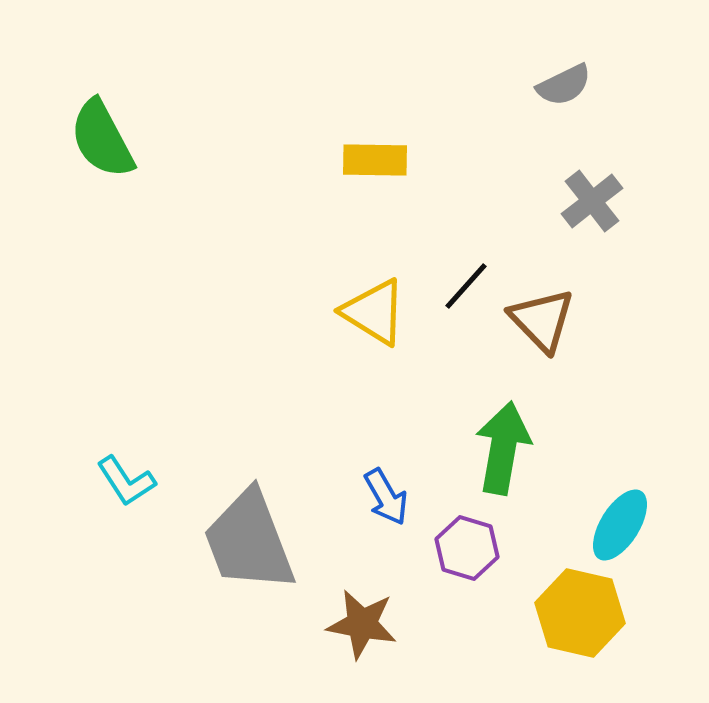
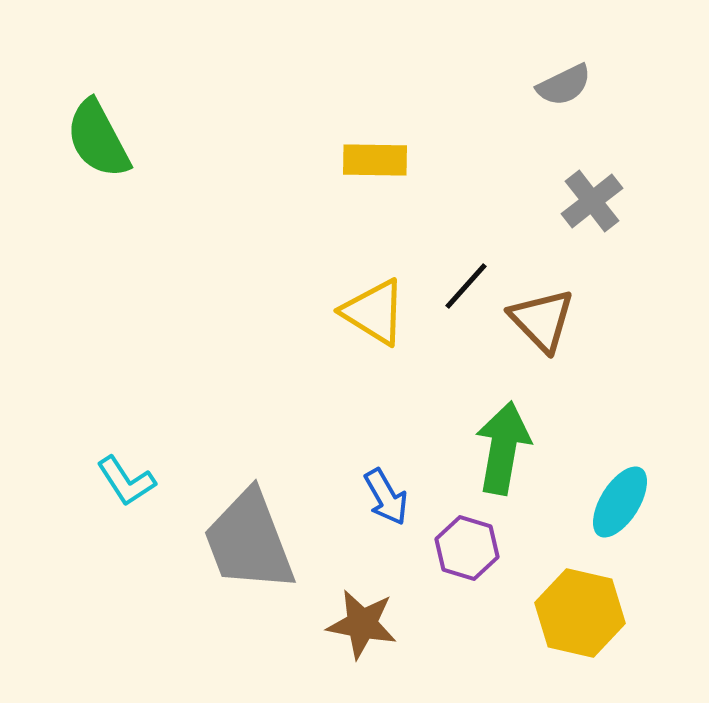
green semicircle: moved 4 px left
cyan ellipse: moved 23 px up
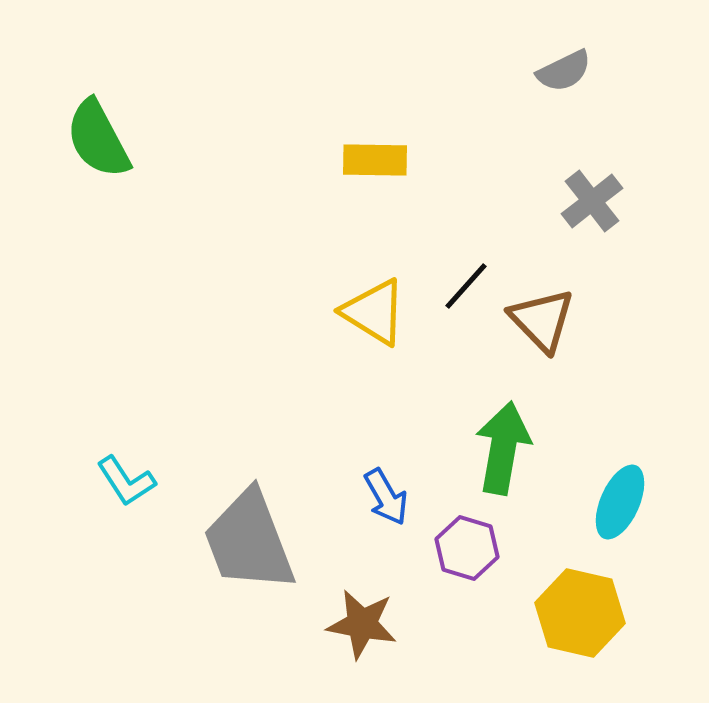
gray semicircle: moved 14 px up
cyan ellipse: rotated 8 degrees counterclockwise
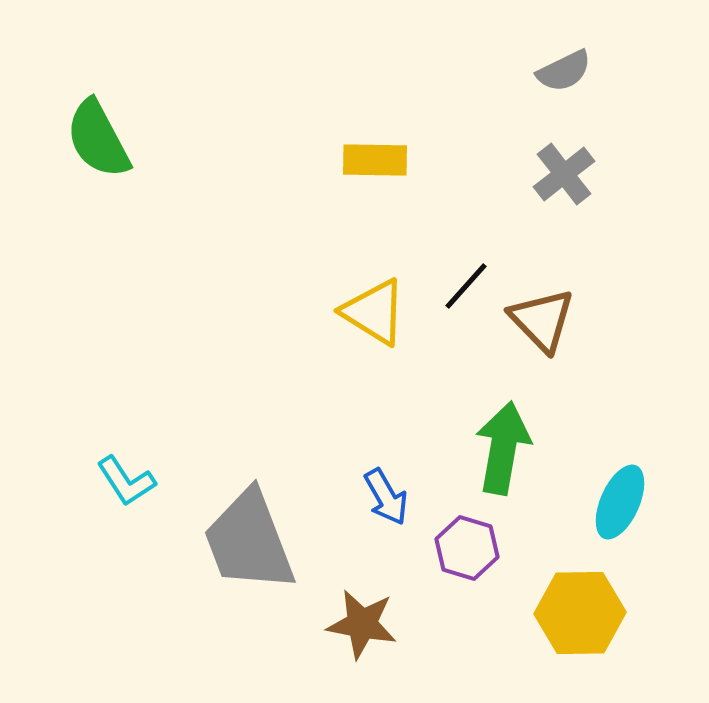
gray cross: moved 28 px left, 27 px up
yellow hexagon: rotated 14 degrees counterclockwise
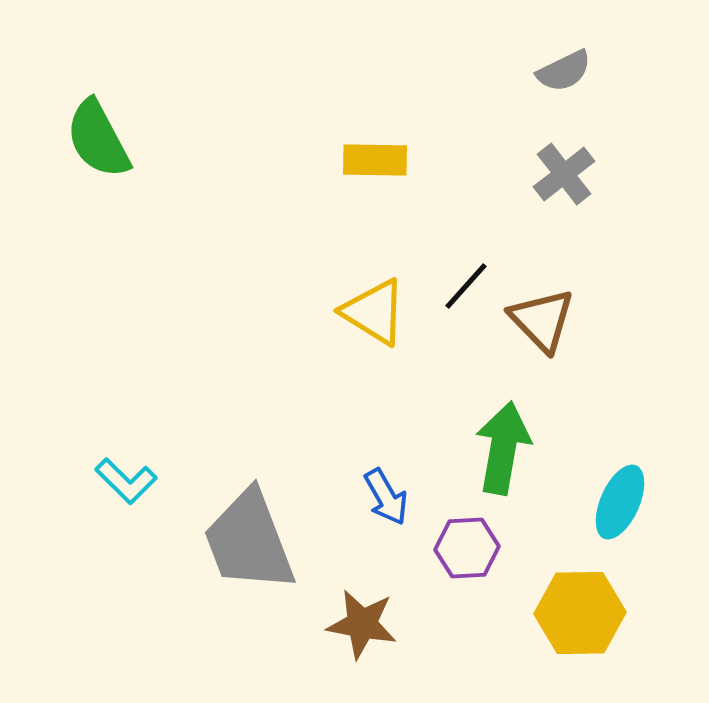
cyan L-shape: rotated 12 degrees counterclockwise
purple hexagon: rotated 20 degrees counterclockwise
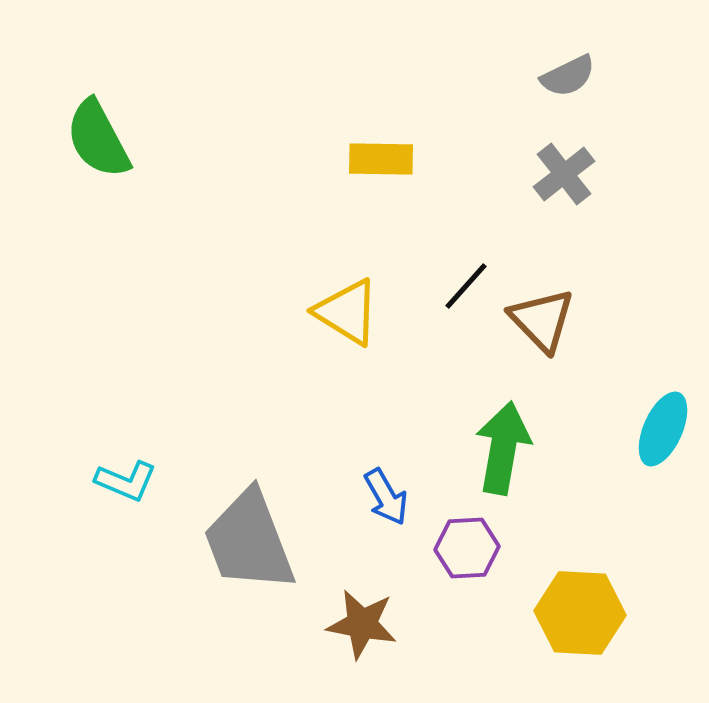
gray semicircle: moved 4 px right, 5 px down
yellow rectangle: moved 6 px right, 1 px up
yellow triangle: moved 27 px left
cyan L-shape: rotated 22 degrees counterclockwise
cyan ellipse: moved 43 px right, 73 px up
yellow hexagon: rotated 4 degrees clockwise
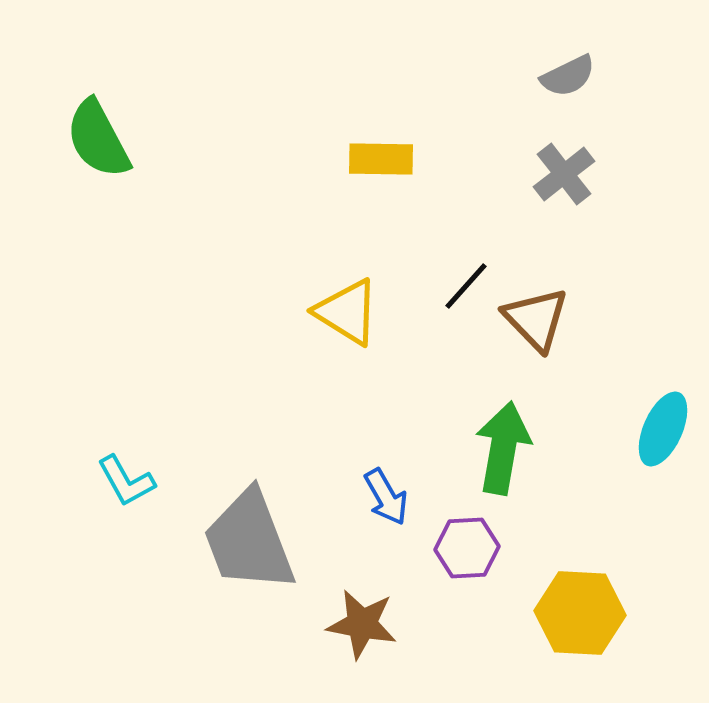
brown triangle: moved 6 px left, 1 px up
cyan L-shape: rotated 38 degrees clockwise
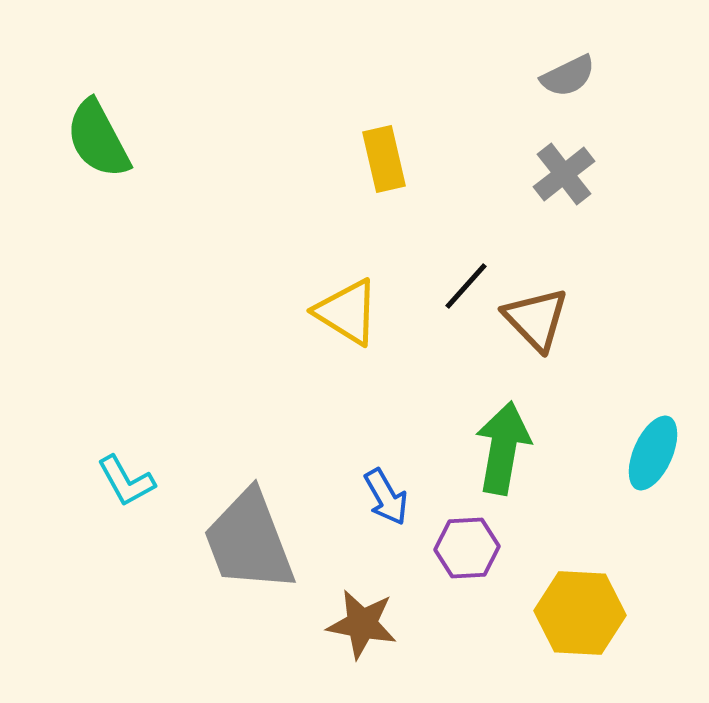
yellow rectangle: moved 3 px right; rotated 76 degrees clockwise
cyan ellipse: moved 10 px left, 24 px down
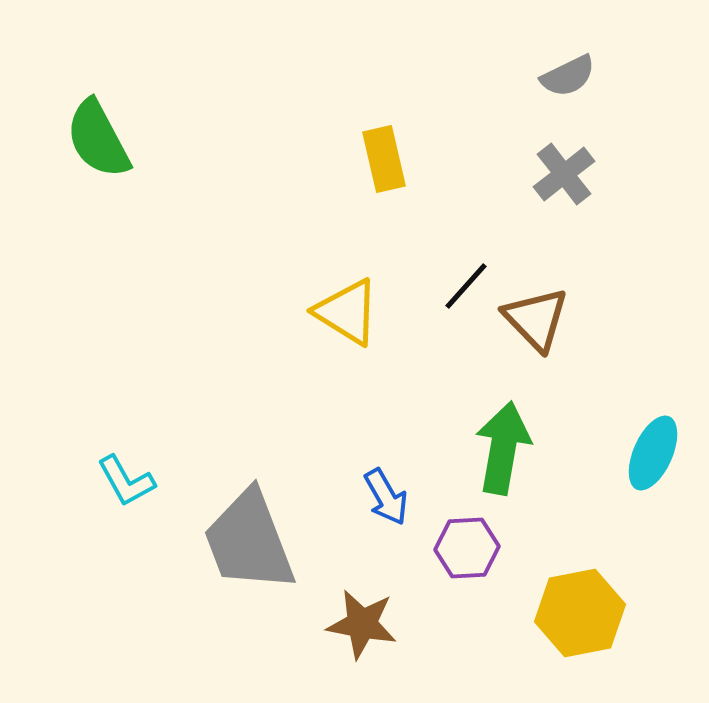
yellow hexagon: rotated 14 degrees counterclockwise
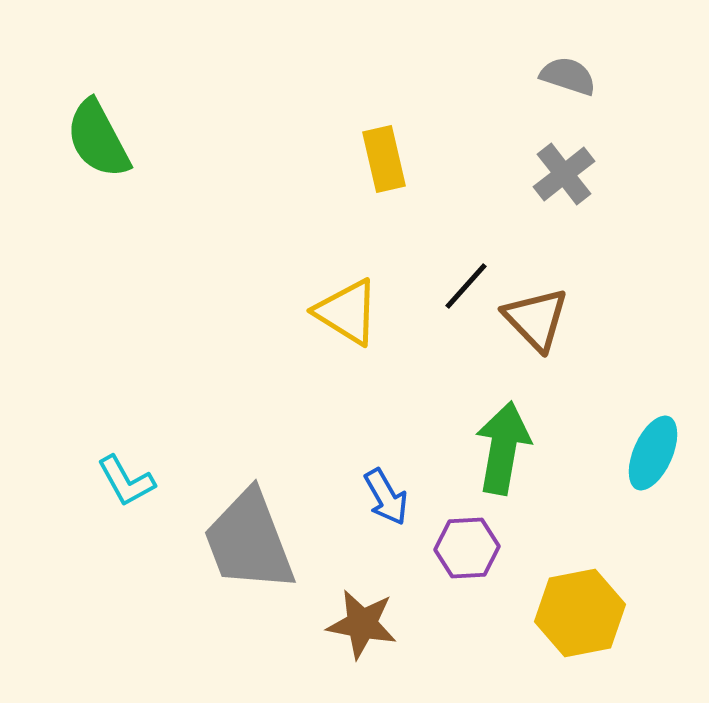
gray semicircle: rotated 136 degrees counterclockwise
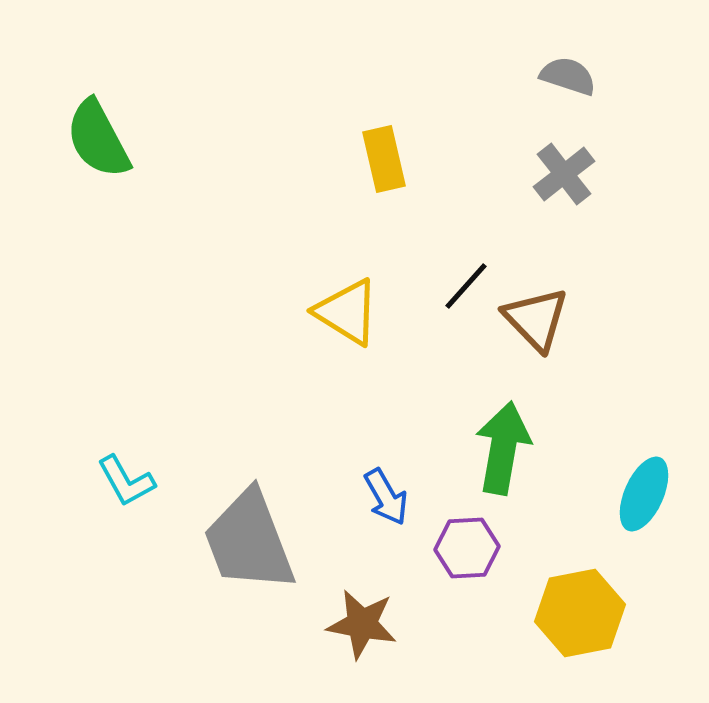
cyan ellipse: moved 9 px left, 41 px down
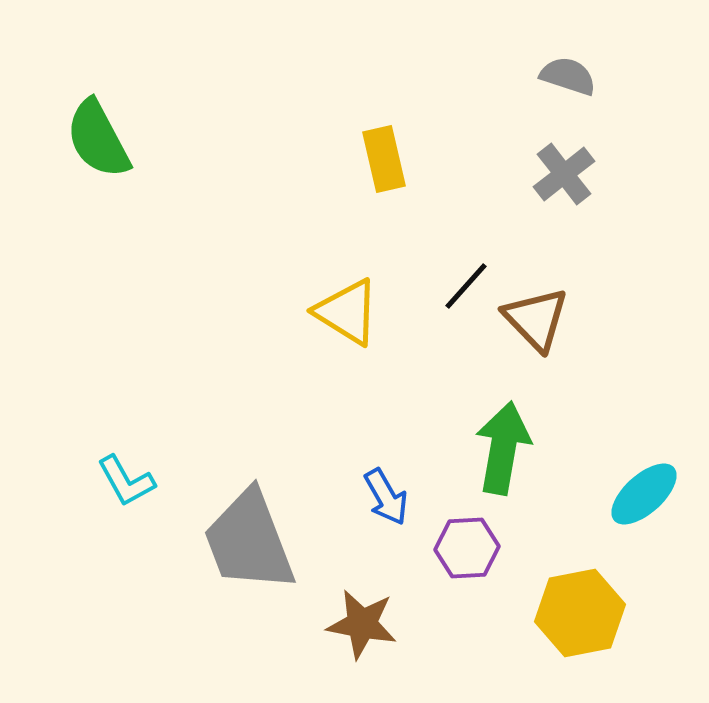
cyan ellipse: rotated 24 degrees clockwise
